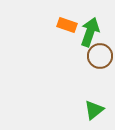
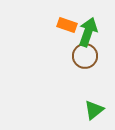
green arrow: moved 2 px left
brown circle: moved 15 px left
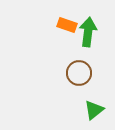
green arrow: rotated 12 degrees counterclockwise
brown circle: moved 6 px left, 17 px down
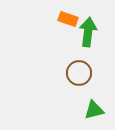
orange rectangle: moved 1 px right, 6 px up
green triangle: rotated 25 degrees clockwise
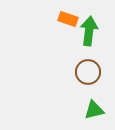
green arrow: moved 1 px right, 1 px up
brown circle: moved 9 px right, 1 px up
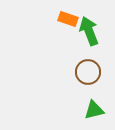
green arrow: rotated 28 degrees counterclockwise
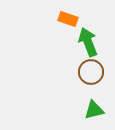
green arrow: moved 1 px left, 11 px down
brown circle: moved 3 px right
